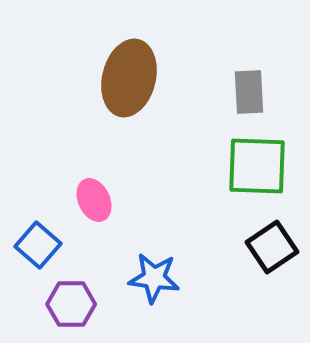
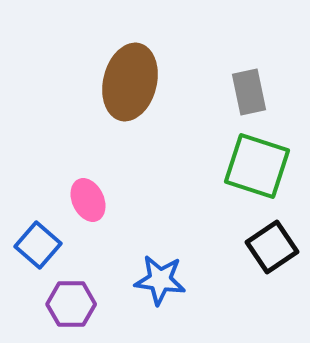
brown ellipse: moved 1 px right, 4 px down
gray rectangle: rotated 9 degrees counterclockwise
green square: rotated 16 degrees clockwise
pink ellipse: moved 6 px left
blue star: moved 6 px right, 2 px down
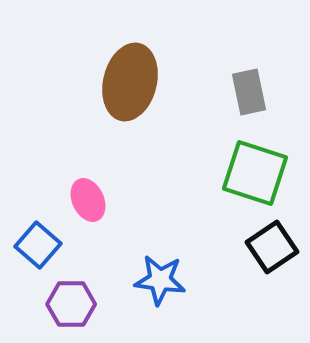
green square: moved 2 px left, 7 px down
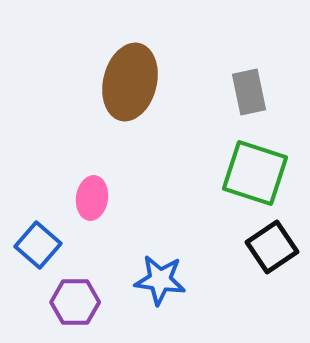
pink ellipse: moved 4 px right, 2 px up; rotated 33 degrees clockwise
purple hexagon: moved 4 px right, 2 px up
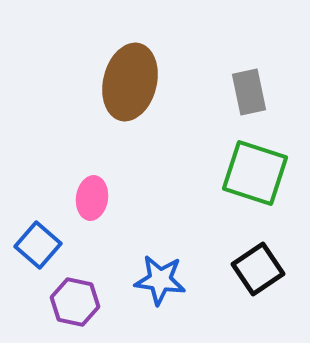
black square: moved 14 px left, 22 px down
purple hexagon: rotated 12 degrees clockwise
